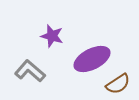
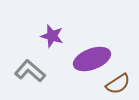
purple ellipse: rotated 6 degrees clockwise
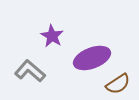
purple star: rotated 15 degrees clockwise
purple ellipse: moved 1 px up
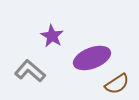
brown semicircle: moved 1 px left
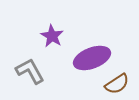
gray L-shape: rotated 20 degrees clockwise
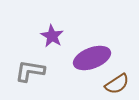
gray L-shape: rotated 52 degrees counterclockwise
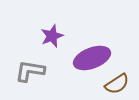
purple star: rotated 20 degrees clockwise
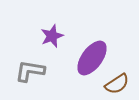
purple ellipse: rotated 33 degrees counterclockwise
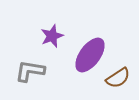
purple ellipse: moved 2 px left, 3 px up
brown semicircle: moved 1 px right, 6 px up
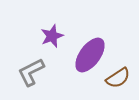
gray L-shape: moved 1 px right, 1 px down; rotated 36 degrees counterclockwise
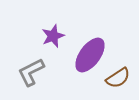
purple star: moved 1 px right
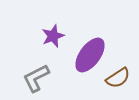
gray L-shape: moved 5 px right, 6 px down
